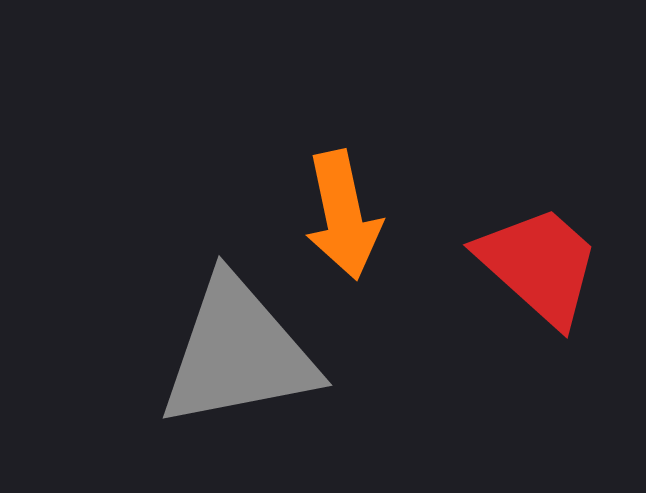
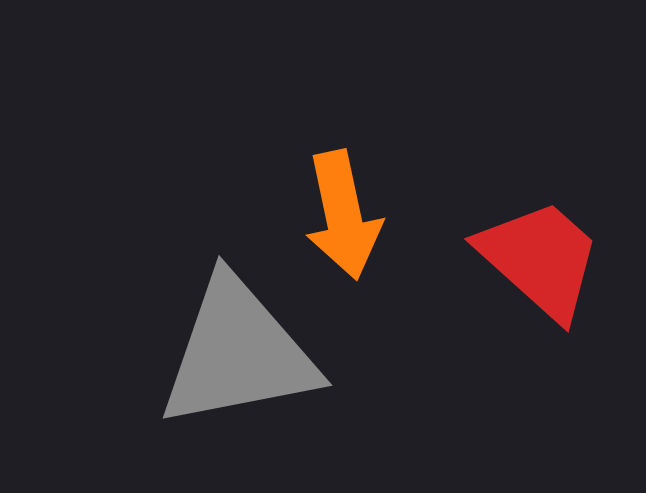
red trapezoid: moved 1 px right, 6 px up
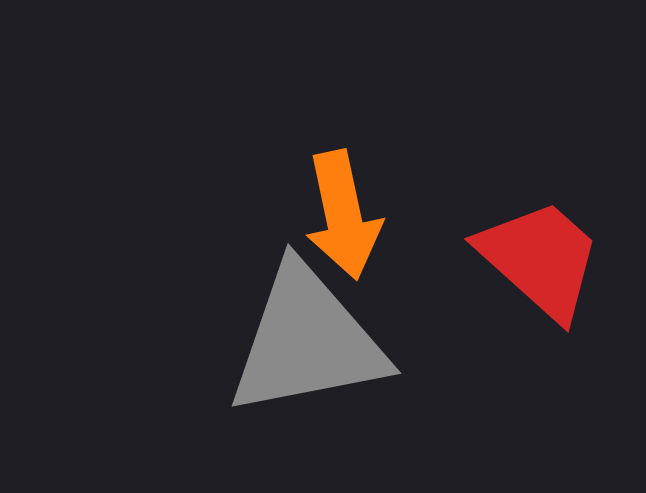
gray triangle: moved 69 px right, 12 px up
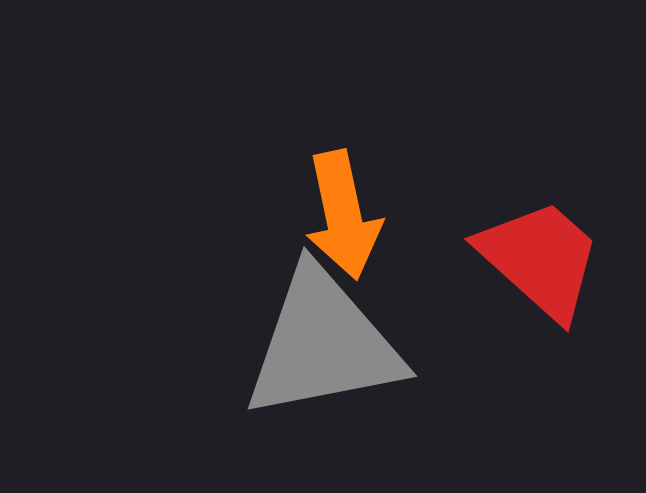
gray triangle: moved 16 px right, 3 px down
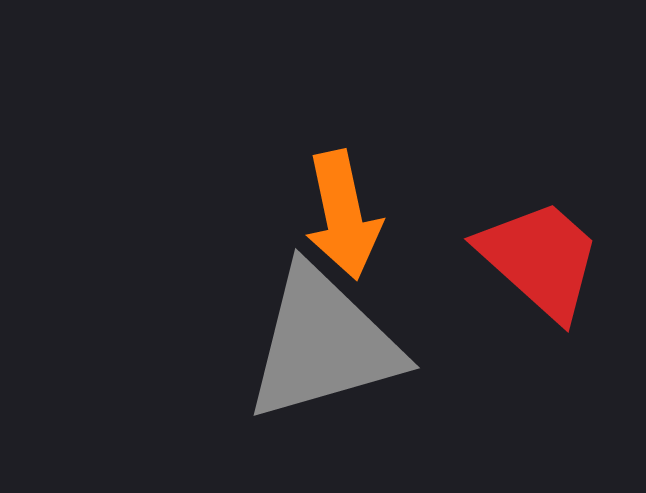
gray triangle: rotated 5 degrees counterclockwise
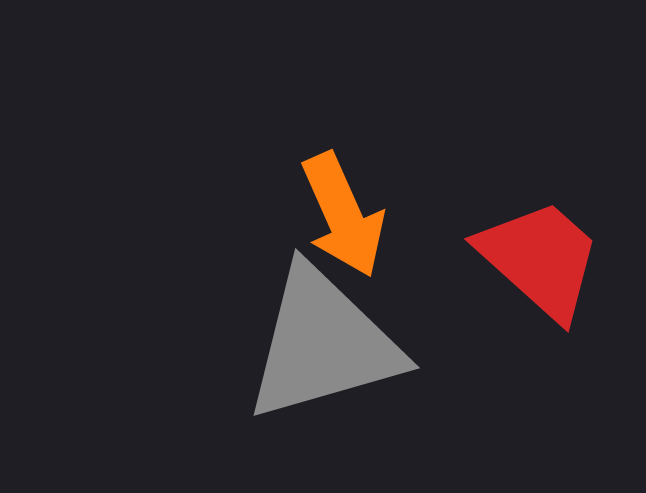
orange arrow: rotated 12 degrees counterclockwise
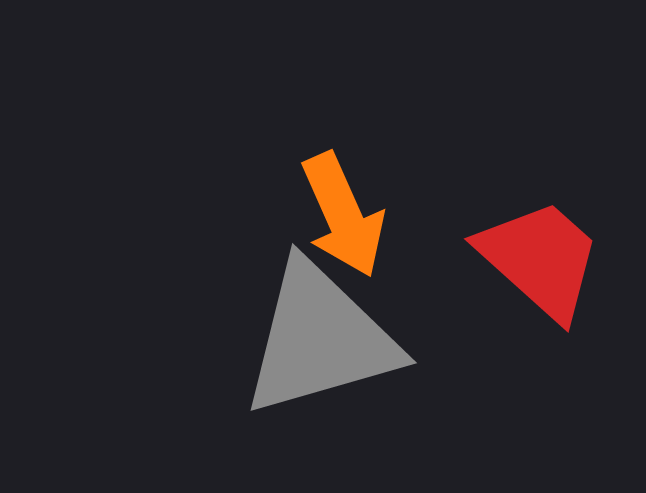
gray triangle: moved 3 px left, 5 px up
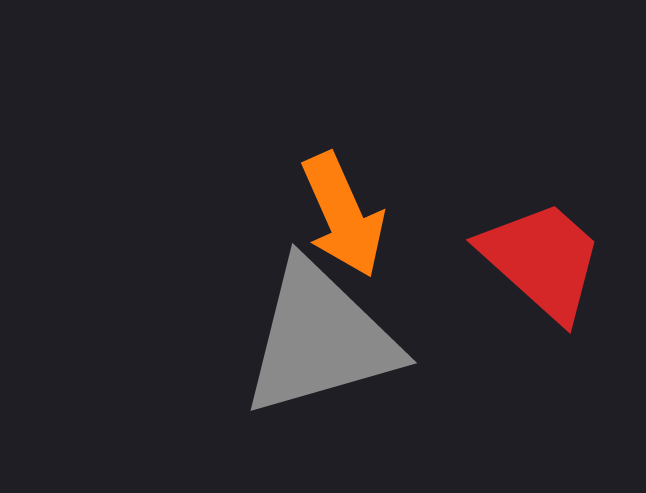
red trapezoid: moved 2 px right, 1 px down
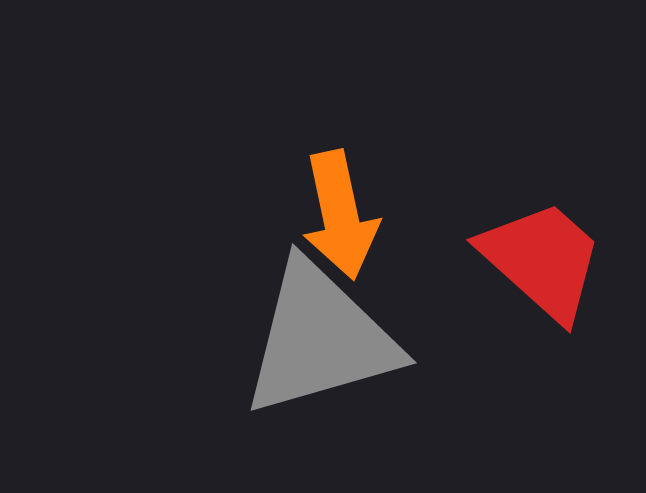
orange arrow: moved 3 px left; rotated 12 degrees clockwise
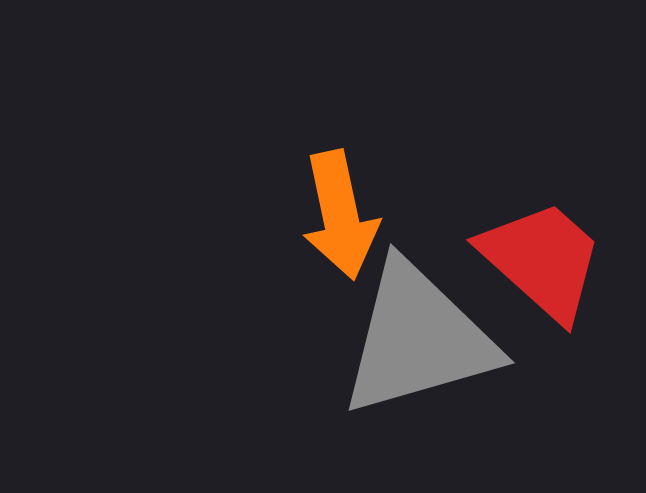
gray triangle: moved 98 px right
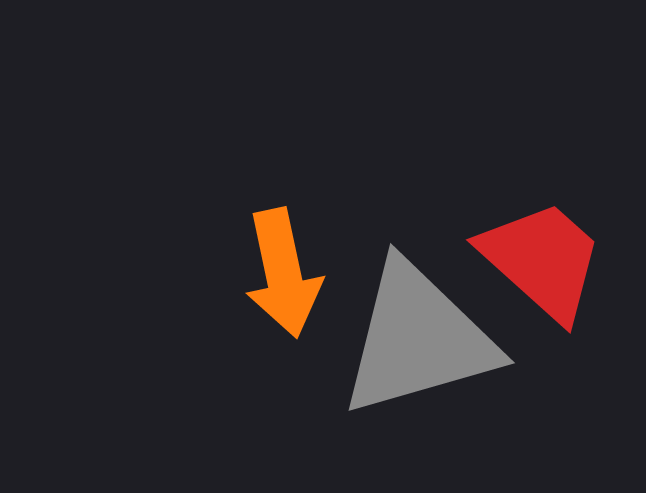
orange arrow: moved 57 px left, 58 px down
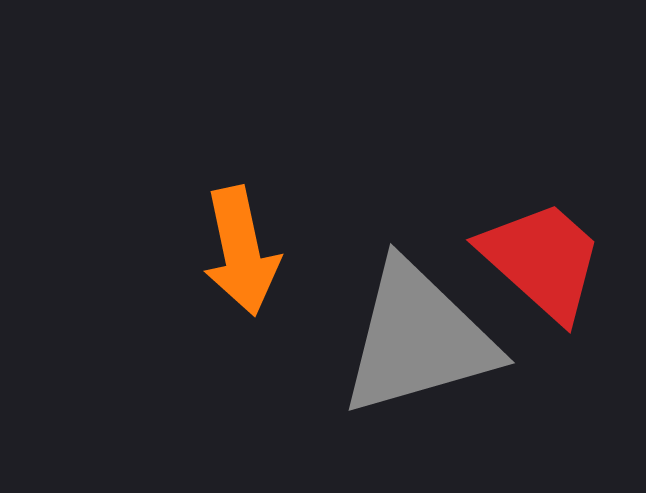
orange arrow: moved 42 px left, 22 px up
